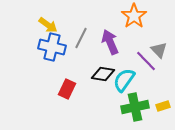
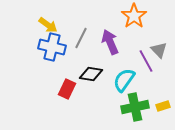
purple line: rotated 15 degrees clockwise
black diamond: moved 12 px left
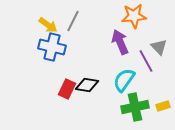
orange star: rotated 30 degrees clockwise
gray line: moved 8 px left, 17 px up
purple arrow: moved 10 px right
gray triangle: moved 3 px up
black diamond: moved 4 px left, 11 px down
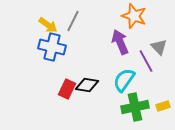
orange star: rotated 25 degrees clockwise
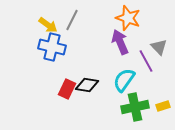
orange star: moved 6 px left, 2 px down
gray line: moved 1 px left, 1 px up
